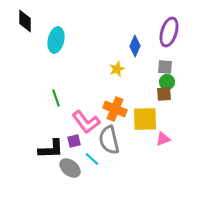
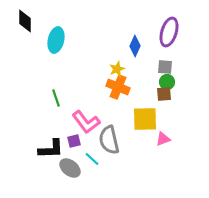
orange cross: moved 3 px right, 22 px up
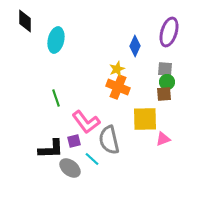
gray square: moved 2 px down
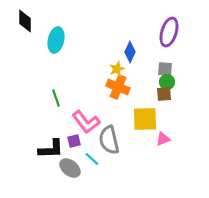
blue diamond: moved 5 px left, 6 px down
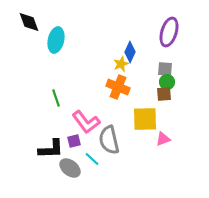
black diamond: moved 4 px right, 1 px down; rotated 20 degrees counterclockwise
yellow star: moved 4 px right, 5 px up
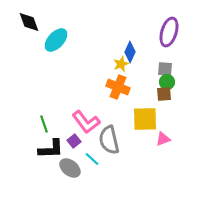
cyan ellipse: rotated 30 degrees clockwise
green line: moved 12 px left, 26 px down
purple square: rotated 24 degrees counterclockwise
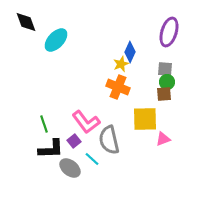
black diamond: moved 3 px left
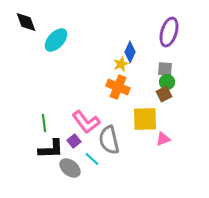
brown square: rotated 21 degrees counterclockwise
green line: moved 1 px up; rotated 12 degrees clockwise
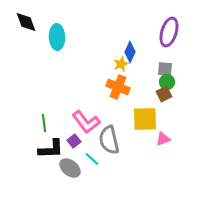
cyan ellipse: moved 1 px right, 3 px up; rotated 45 degrees counterclockwise
